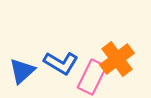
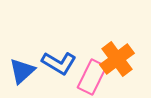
blue L-shape: moved 2 px left
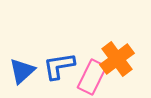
blue L-shape: moved 3 px down; rotated 140 degrees clockwise
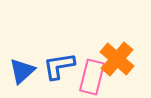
orange cross: rotated 12 degrees counterclockwise
pink rectangle: rotated 12 degrees counterclockwise
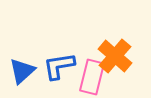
orange cross: moved 2 px left, 3 px up
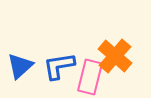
blue triangle: moved 2 px left, 5 px up
pink rectangle: moved 2 px left
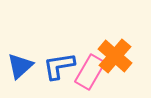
pink rectangle: moved 5 px up; rotated 16 degrees clockwise
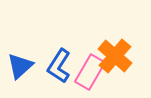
blue L-shape: rotated 48 degrees counterclockwise
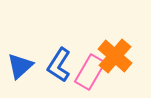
blue L-shape: moved 1 px up
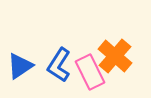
blue triangle: rotated 8 degrees clockwise
pink rectangle: rotated 56 degrees counterclockwise
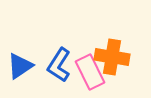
orange cross: moved 3 px left, 1 px down; rotated 32 degrees counterclockwise
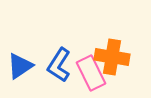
pink rectangle: moved 1 px right, 1 px down
